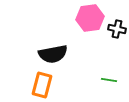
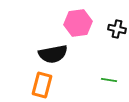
pink hexagon: moved 12 px left, 5 px down
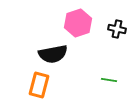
pink hexagon: rotated 12 degrees counterclockwise
orange rectangle: moved 3 px left
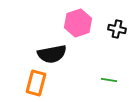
black semicircle: moved 1 px left
orange rectangle: moved 3 px left, 2 px up
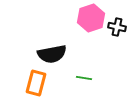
pink hexagon: moved 13 px right, 5 px up
black cross: moved 2 px up
green line: moved 25 px left, 2 px up
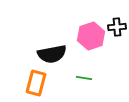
pink hexagon: moved 18 px down
black cross: rotated 18 degrees counterclockwise
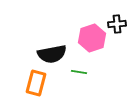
black cross: moved 3 px up
pink hexagon: moved 1 px right, 2 px down
green line: moved 5 px left, 6 px up
